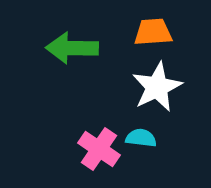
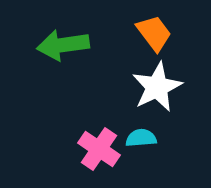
orange trapezoid: moved 1 px right, 1 px down; rotated 57 degrees clockwise
green arrow: moved 9 px left, 3 px up; rotated 9 degrees counterclockwise
cyan semicircle: rotated 12 degrees counterclockwise
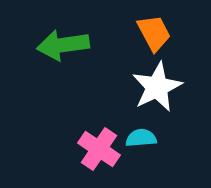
orange trapezoid: rotated 9 degrees clockwise
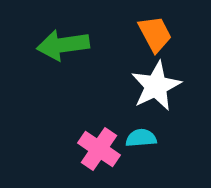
orange trapezoid: moved 1 px right, 1 px down
white star: moved 1 px left, 1 px up
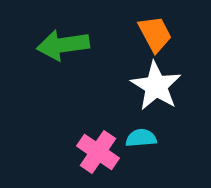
white star: rotated 15 degrees counterclockwise
pink cross: moved 1 px left, 3 px down
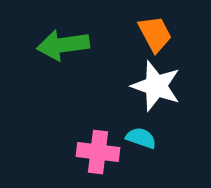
white star: rotated 12 degrees counterclockwise
cyan semicircle: rotated 24 degrees clockwise
pink cross: rotated 27 degrees counterclockwise
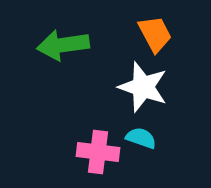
white star: moved 13 px left, 1 px down
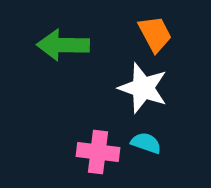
green arrow: rotated 9 degrees clockwise
white star: moved 1 px down
cyan semicircle: moved 5 px right, 5 px down
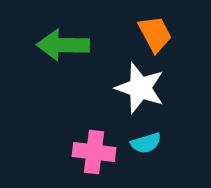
white star: moved 3 px left
cyan semicircle: rotated 144 degrees clockwise
pink cross: moved 4 px left
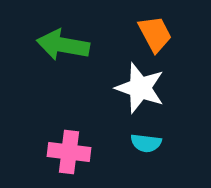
green arrow: rotated 9 degrees clockwise
cyan semicircle: rotated 24 degrees clockwise
pink cross: moved 25 px left
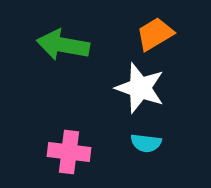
orange trapezoid: rotated 93 degrees counterclockwise
